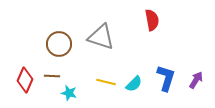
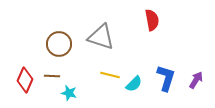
yellow line: moved 4 px right, 7 px up
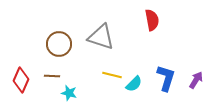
yellow line: moved 2 px right
red diamond: moved 4 px left
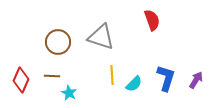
red semicircle: rotated 10 degrees counterclockwise
brown circle: moved 1 px left, 2 px up
yellow line: rotated 72 degrees clockwise
cyan star: rotated 14 degrees clockwise
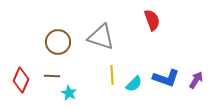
blue L-shape: rotated 92 degrees clockwise
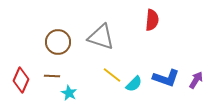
red semicircle: rotated 25 degrees clockwise
yellow line: rotated 48 degrees counterclockwise
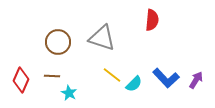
gray triangle: moved 1 px right, 1 px down
blue L-shape: rotated 28 degrees clockwise
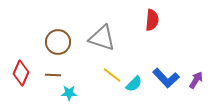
brown line: moved 1 px right, 1 px up
red diamond: moved 7 px up
cyan star: rotated 28 degrees counterclockwise
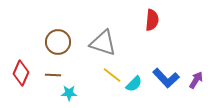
gray triangle: moved 1 px right, 5 px down
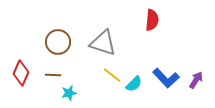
cyan star: rotated 14 degrees counterclockwise
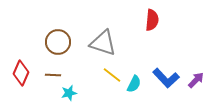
purple arrow: rotated 12 degrees clockwise
cyan semicircle: rotated 18 degrees counterclockwise
